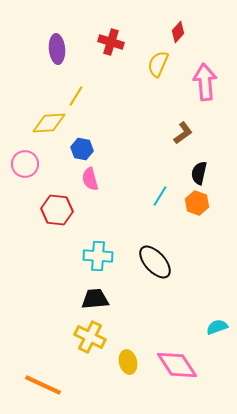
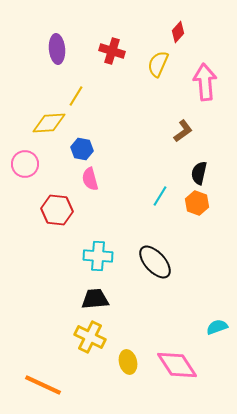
red cross: moved 1 px right, 9 px down
brown L-shape: moved 2 px up
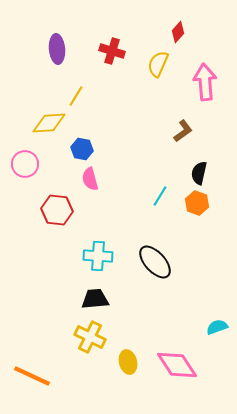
orange line: moved 11 px left, 9 px up
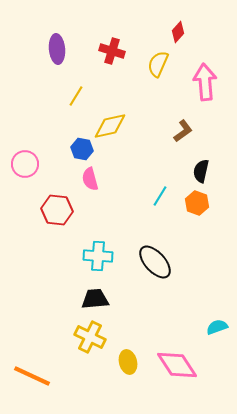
yellow diamond: moved 61 px right, 3 px down; rotated 8 degrees counterclockwise
black semicircle: moved 2 px right, 2 px up
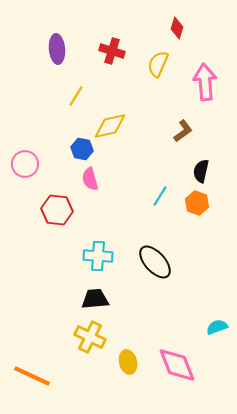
red diamond: moved 1 px left, 4 px up; rotated 25 degrees counterclockwise
pink diamond: rotated 12 degrees clockwise
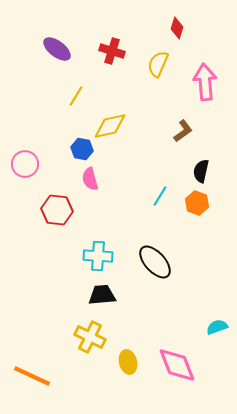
purple ellipse: rotated 48 degrees counterclockwise
black trapezoid: moved 7 px right, 4 px up
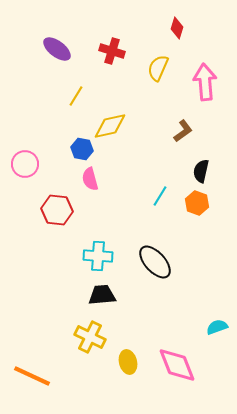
yellow semicircle: moved 4 px down
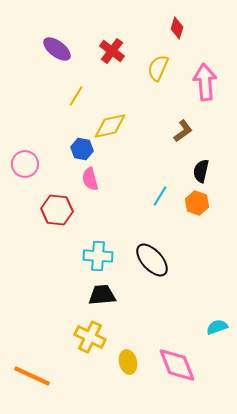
red cross: rotated 20 degrees clockwise
black ellipse: moved 3 px left, 2 px up
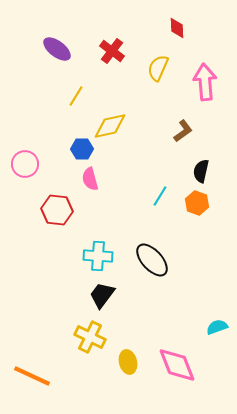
red diamond: rotated 20 degrees counterclockwise
blue hexagon: rotated 10 degrees counterclockwise
black trapezoid: rotated 48 degrees counterclockwise
